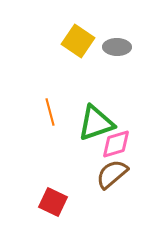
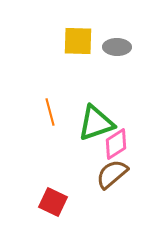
yellow square: rotated 32 degrees counterclockwise
pink diamond: rotated 16 degrees counterclockwise
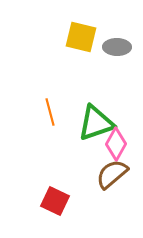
yellow square: moved 3 px right, 4 px up; rotated 12 degrees clockwise
pink diamond: rotated 28 degrees counterclockwise
red square: moved 2 px right, 1 px up
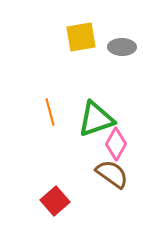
yellow square: rotated 24 degrees counterclockwise
gray ellipse: moved 5 px right
green triangle: moved 4 px up
brown semicircle: rotated 76 degrees clockwise
red square: rotated 24 degrees clockwise
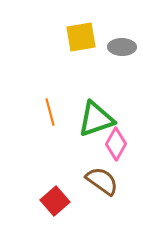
brown semicircle: moved 10 px left, 7 px down
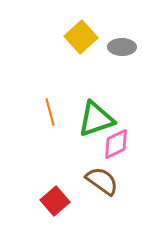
yellow square: rotated 32 degrees counterclockwise
pink diamond: rotated 36 degrees clockwise
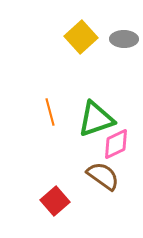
gray ellipse: moved 2 px right, 8 px up
brown semicircle: moved 1 px right, 5 px up
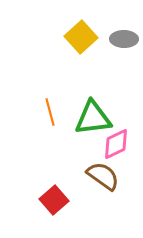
green triangle: moved 3 px left, 1 px up; rotated 12 degrees clockwise
red square: moved 1 px left, 1 px up
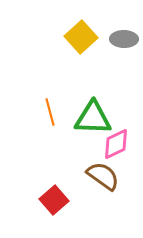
green triangle: rotated 9 degrees clockwise
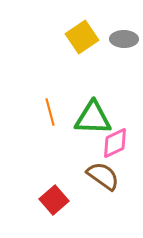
yellow square: moved 1 px right; rotated 8 degrees clockwise
pink diamond: moved 1 px left, 1 px up
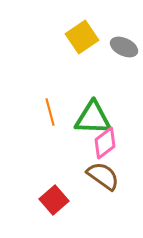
gray ellipse: moved 8 px down; rotated 24 degrees clockwise
pink diamond: moved 10 px left; rotated 12 degrees counterclockwise
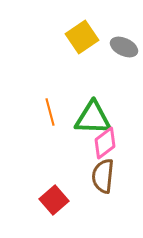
brown semicircle: rotated 120 degrees counterclockwise
